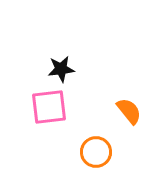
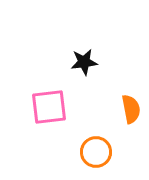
black star: moved 23 px right, 7 px up
orange semicircle: moved 2 px right, 2 px up; rotated 28 degrees clockwise
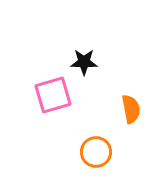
black star: rotated 8 degrees clockwise
pink square: moved 4 px right, 12 px up; rotated 9 degrees counterclockwise
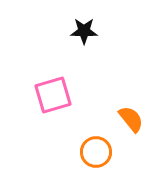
black star: moved 31 px up
orange semicircle: moved 10 px down; rotated 28 degrees counterclockwise
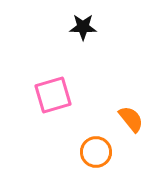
black star: moved 1 px left, 4 px up
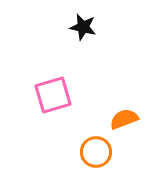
black star: rotated 12 degrees clockwise
orange semicircle: moved 7 px left; rotated 72 degrees counterclockwise
